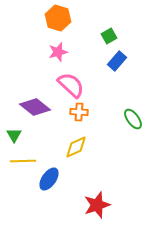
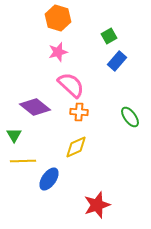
green ellipse: moved 3 px left, 2 px up
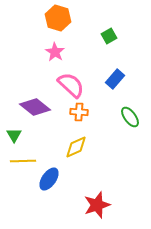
pink star: moved 3 px left; rotated 24 degrees counterclockwise
blue rectangle: moved 2 px left, 18 px down
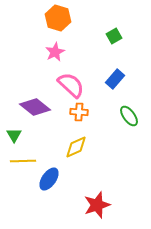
green square: moved 5 px right
pink star: rotated 12 degrees clockwise
green ellipse: moved 1 px left, 1 px up
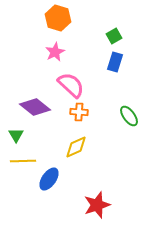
blue rectangle: moved 17 px up; rotated 24 degrees counterclockwise
green triangle: moved 2 px right
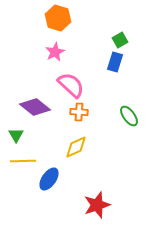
green square: moved 6 px right, 4 px down
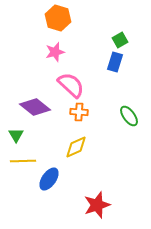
pink star: rotated 12 degrees clockwise
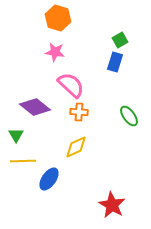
pink star: rotated 24 degrees clockwise
red star: moved 15 px right; rotated 24 degrees counterclockwise
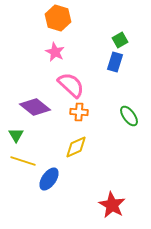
pink star: rotated 18 degrees clockwise
yellow line: rotated 20 degrees clockwise
